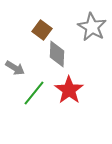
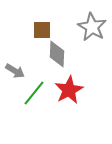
brown square: rotated 36 degrees counterclockwise
gray arrow: moved 3 px down
red star: rotated 8 degrees clockwise
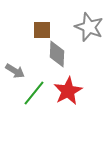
gray star: moved 3 px left; rotated 8 degrees counterclockwise
red star: moved 1 px left, 1 px down
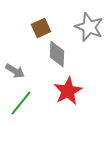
brown square: moved 1 px left, 2 px up; rotated 24 degrees counterclockwise
green line: moved 13 px left, 10 px down
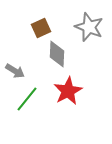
green line: moved 6 px right, 4 px up
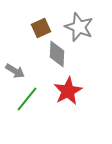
gray star: moved 10 px left
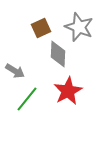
gray diamond: moved 1 px right
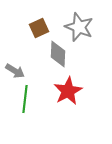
brown square: moved 2 px left
green line: moved 2 px left; rotated 32 degrees counterclockwise
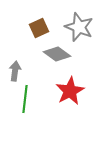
gray diamond: moved 1 px left; rotated 56 degrees counterclockwise
gray arrow: rotated 114 degrees counterclockwise
red star: moved 2 px right
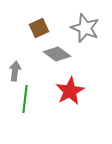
gray star: moved 6 px right, 1 px down
